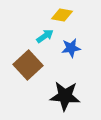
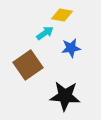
cyan arrow: moved 3 px up
brown square: rotated 8 degrees clockwise
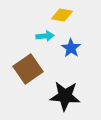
cyan arrow: moved 3 px down; rotated 30 degrees clockwise
blue star: rotated 30 degrees counterclockwise
brown square: moved 4 px down
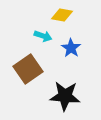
cyan arrow: moved 2 px left; rotated 24 degrees clockwise
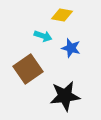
blue star: rotated 18 degrees counterclockwise
black star: rotated 12 degrees counterclockwise
